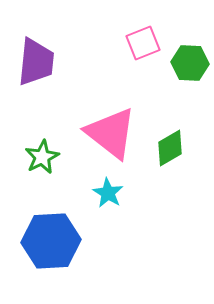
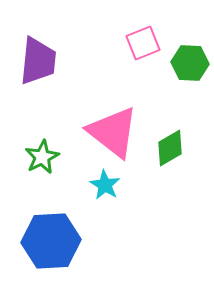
purple trapezoid: moved 2 px right, 1 px up
pink triangle: moved 2 px right, 1 px up
cyan star: moved 3 px left, 8 px up
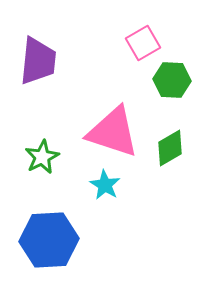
pink square: rotated 8 degrees counterclockwise
green hexagon: moved 18 px left, 17 px down
pink triangle: rotated 20 degrees counterclockwise
blue hexagon: moved 2 px left, 1 px up
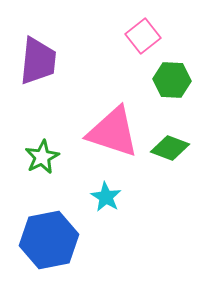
pink square: moved 7 px up; rotated 8 degrees counterclockwise
green diamond: rotated 51 degrees clockwise
cyan star: moved 1 px right, 12 px down
blue hexagon: rotated 8 degrees counterclockwise
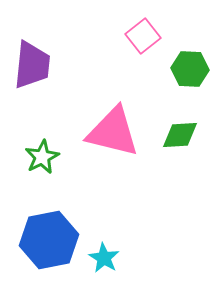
purple trapezoid: moved 6 px left, 4 px down
green hexagon: moved 18 px right, 11 px up
pink triangle: rotated 4 degrees counterclockwise
green diamond: moved 10 px right, 13 px up; rotated 24 degrees counterclockwise
cyan star: moved 2 px left, 61 px down
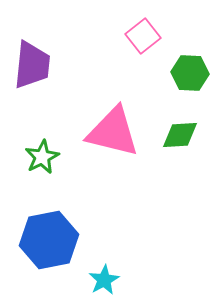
green hexagon: moved 4 px down
cyan star: moved 22 px down; rotated 12 degrees clockwise
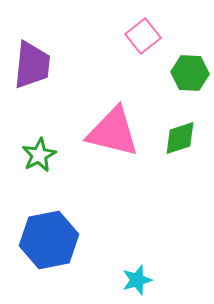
green diamond: moved 3 px down; rotated 15 degrees counterclockwise
green star: moved 3 px left, 2 px up
cyan star: moved 33 px right; rotated 12 degrees clockwise
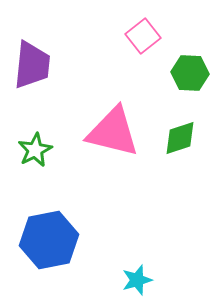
green star: moved 4 px left, 5 px up
